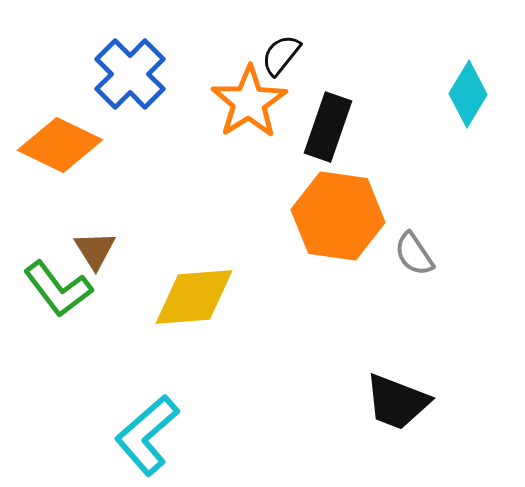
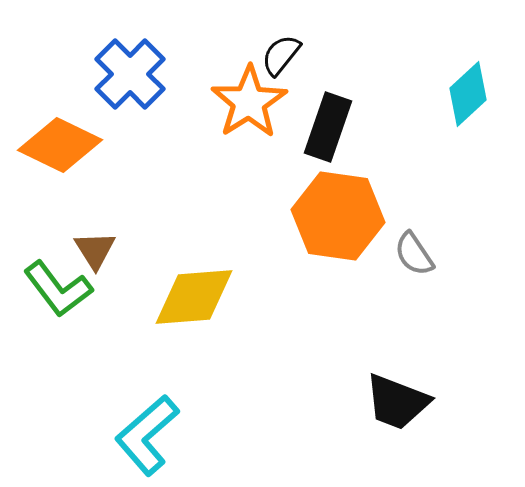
cyan diamond: rotated 16 degrees clockwise
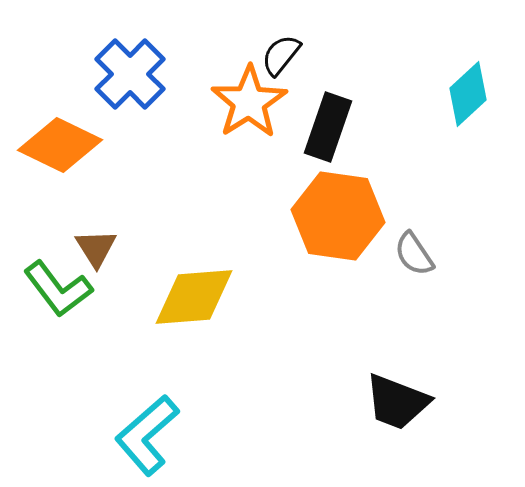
brown triangle: moved 1 px right, 2 px up
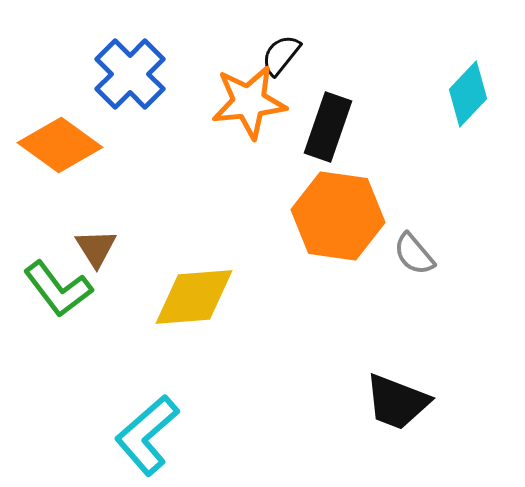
cyan diamond: rotated 4 degrees counterclockwise
orange star: rotated 26 degrees clockwise
orange diamond: rotated 10 degrees clockwise
gray semicircle: rotated 6 degrees counterclockwise
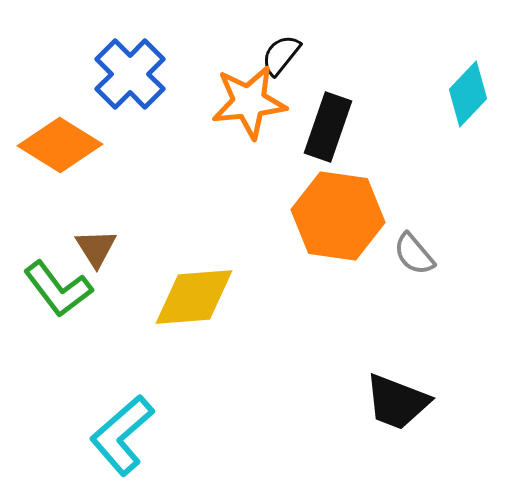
orange diamond: rotated 4 degrees counterclockwise
cyan L-shape: moved 25 px left
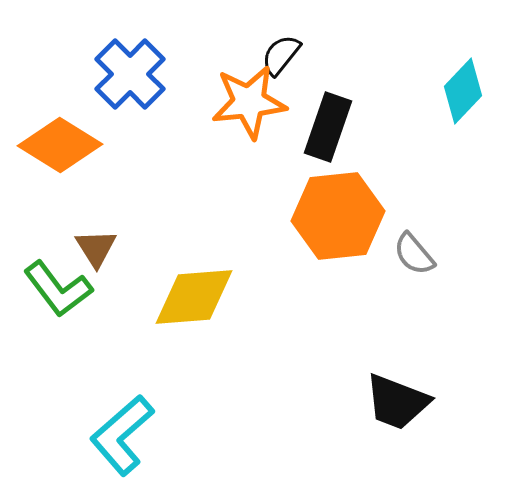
cyan diamond: moved 5 px left, 3 px up
orange hexagon: rotated 14 degrees counterclockwise
